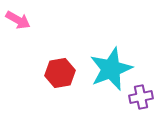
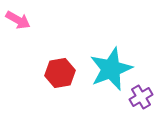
purple cross: rotated 20 degrees counterclockwise
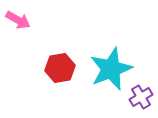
red hexagon: moved 5 px up
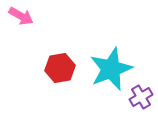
pink arrow: moved 3 px right, 4 px up
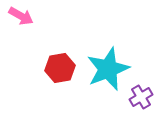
cyan star: moved 3 px left
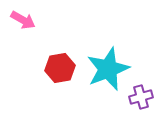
pink arrow: moved 2 px right, 4 px down
purple cross: rotated 15 degrees clockwise
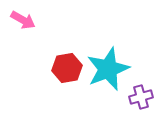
red hexagon: moved 7 px right
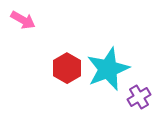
red hexagon: rotated 20 degrees counterclockwise
purple cross: moved 2 px left; rotated 15 degrees counterclockwise
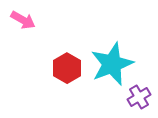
cyan star: moved 4 px right, 5 px up
